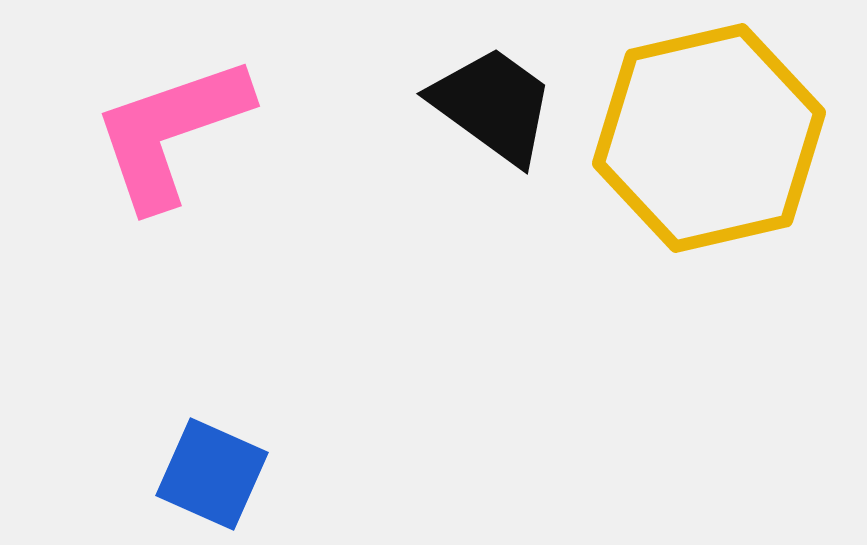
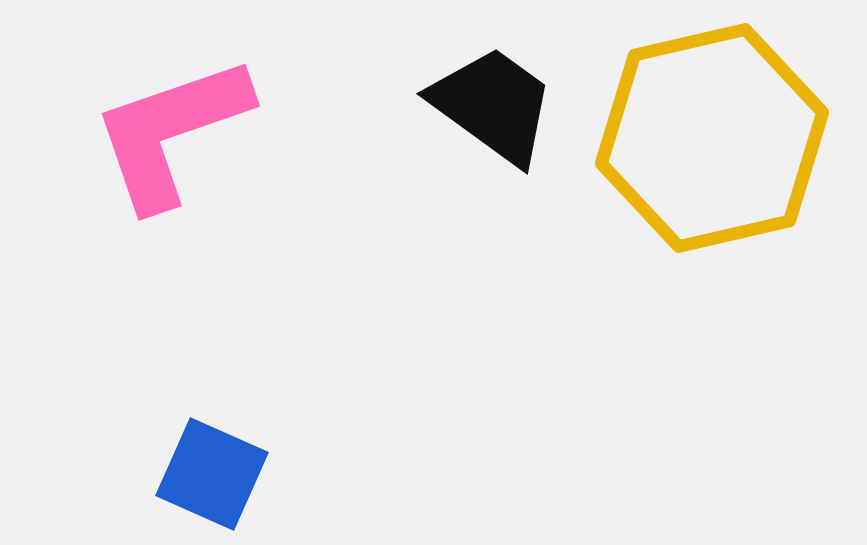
yellow hexagon: moved 3 px right
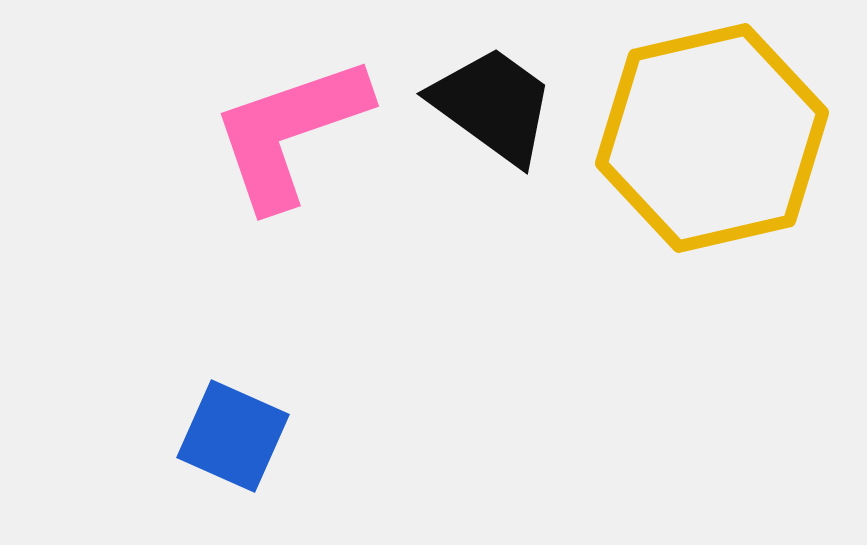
pink L-shape: moved 119 px right
blue square: moved 21 px right, 38 px up
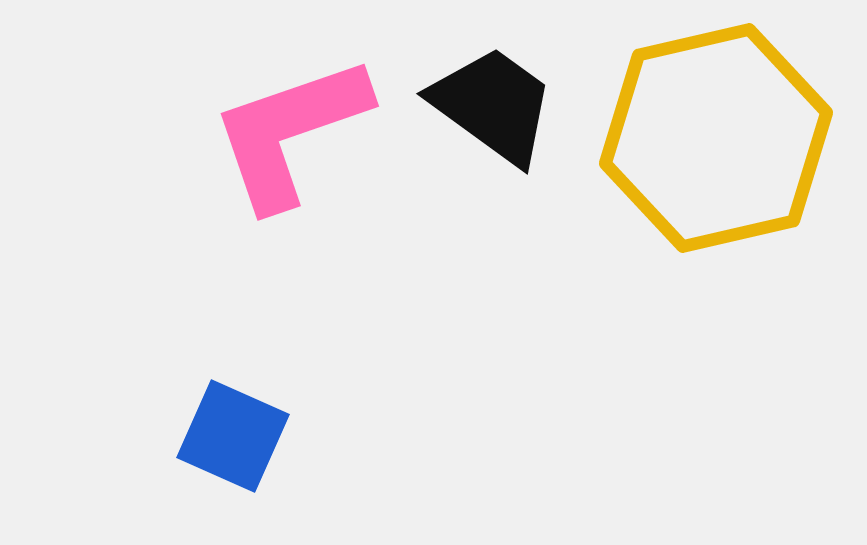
yellow hexagon: moved 4 px right
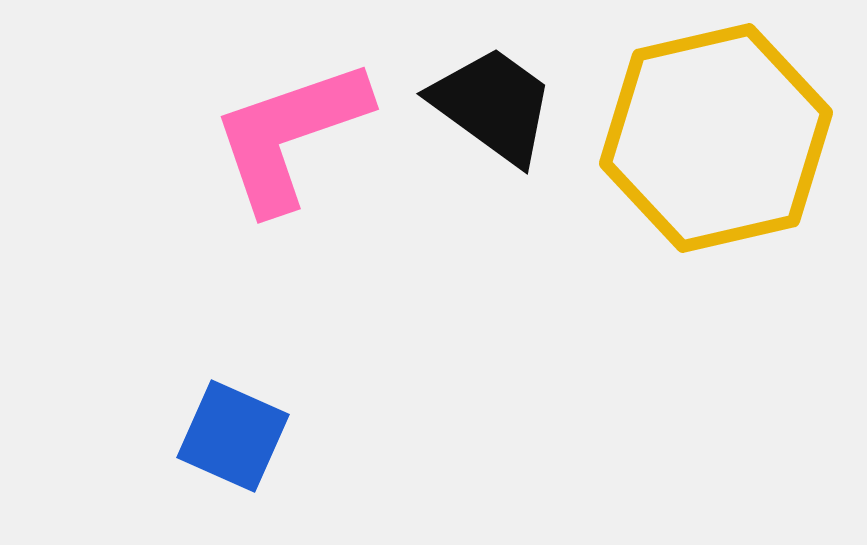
pink L-shape: moved 3 px down
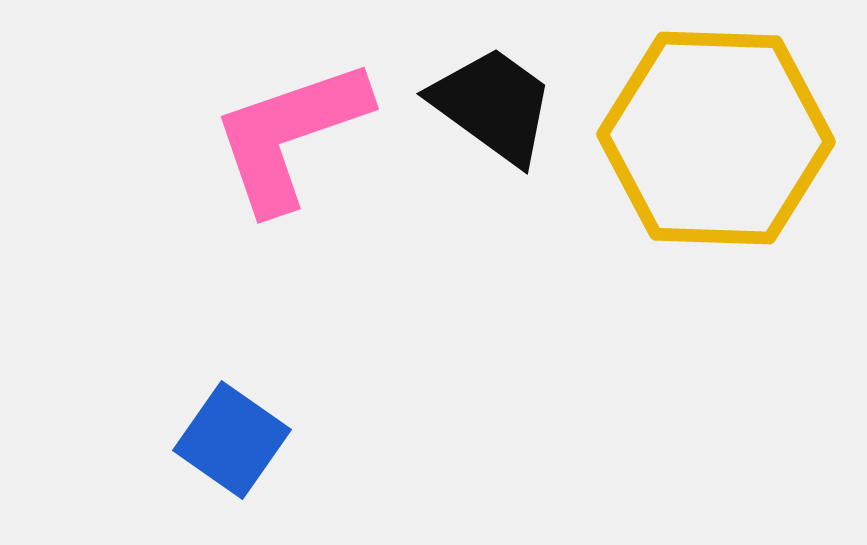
yellow hexagon: rotated 15 degrees clockwise
blue square: moved 1 px left, 4 px down; rotated 11 degrees clockwise
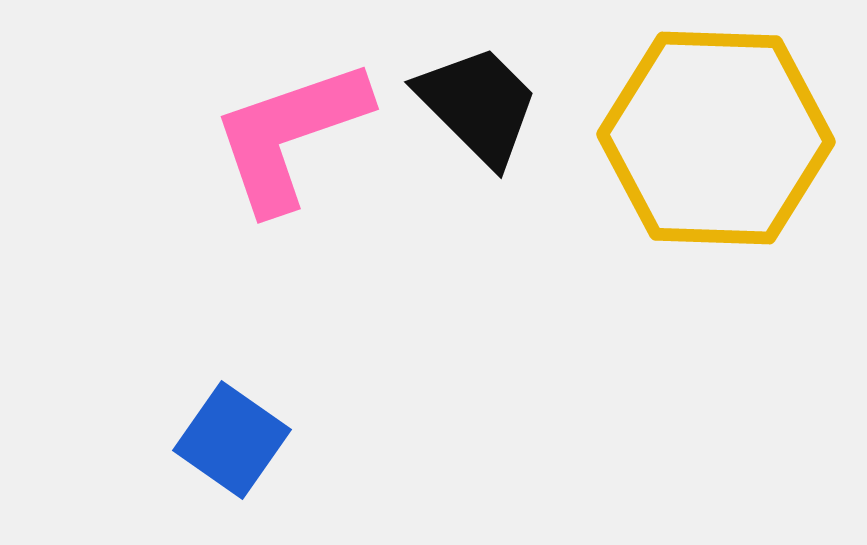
black trapezoid: moved 15 px left; rotated 9 degrees clockwise
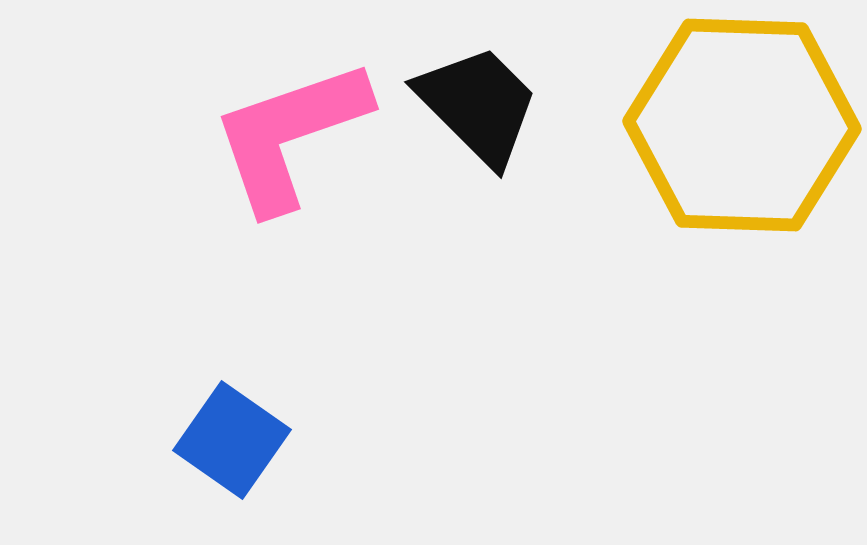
yellow hexagon: moved 26 px right, 13 px up
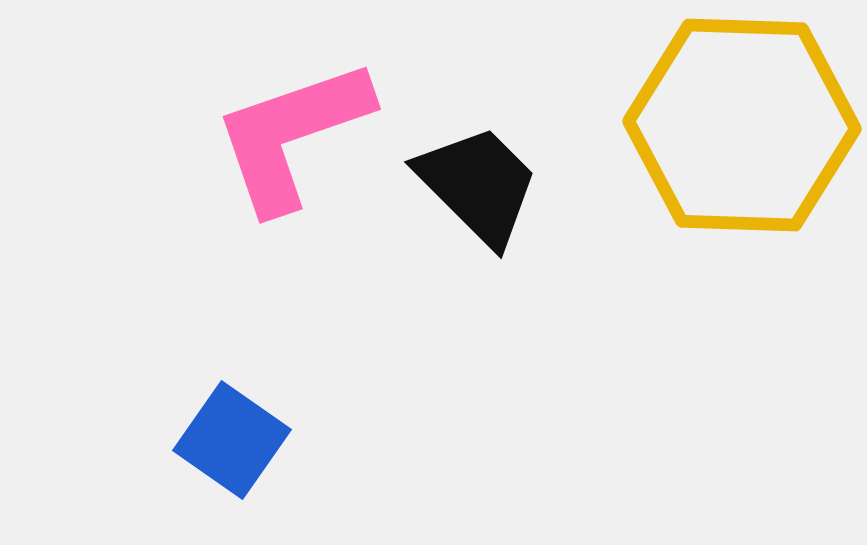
black trapezoid: moved 80 px down
pink L-shape: moved 2 px right
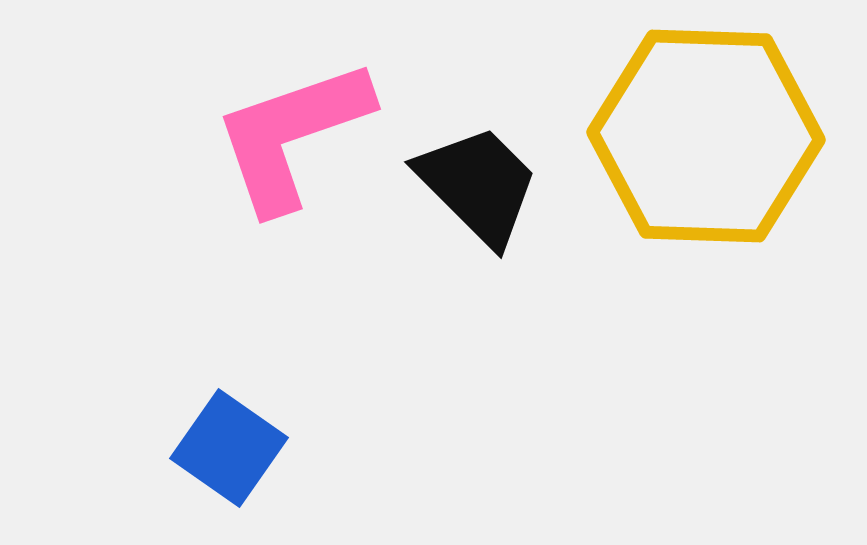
yellow hexagon: moved 36 px left, 11 px down
blue square: moved 3 px left, 8 px down
